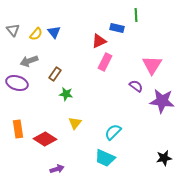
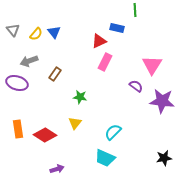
green line: moved 1 px left, 5 px up
green star: moved 14 px right, 3 px down
red diamond: moved 4 px up
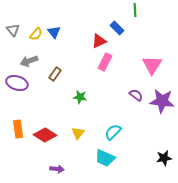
blue rectangle: rotated 32 degrees clockwise
purple semicircle: moved 9 px down
yellow triangle: moved 3 px right, 10 px down
purple arrow: rotated 24 degrees clockwise
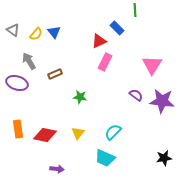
gray triangle: rotated 16 degrees counterclockwise
gray arrow: rotated 78 degrees clockwise
brown rectangle: rotated 32 degrees clockwise
red diamond: rotated 20 degrees counterclockwise
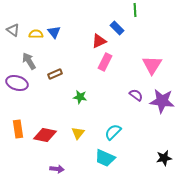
yellow semicircle: rotated 128 degrees counterclockwise
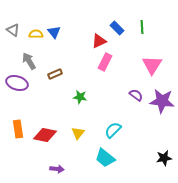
green line: moved 7 px right, 17 px down
cyan semicircle: moved 2 px up
cyan trapezoid: rotated 15 degrees clockwise
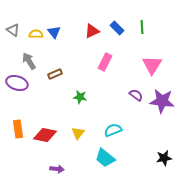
red triangle: moved 7 px left, 10 px up
cyan semicircle: rotated 24 degrees clockwise
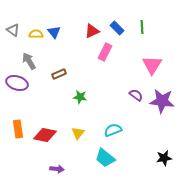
pink rectangle: moved 10 px up
brown rectangle: moved 4 px right
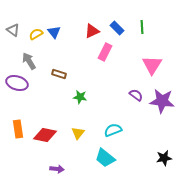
yellow semicircle: rotated 32 degrees counterclockwise
brown rectangle: rotated 40 degrees clockwise
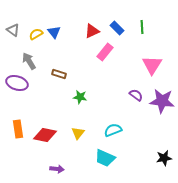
pink rectangle: rotated 12 degrees clockwise
cyan trapezoid: rotated 15 degrees counterclockwise
